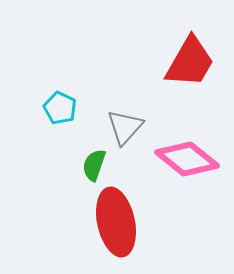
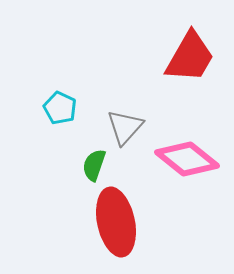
red trapezoid: moved 5 px up
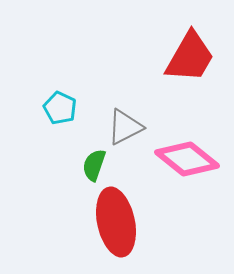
gray triangle: rotated 21 degrees clockwise
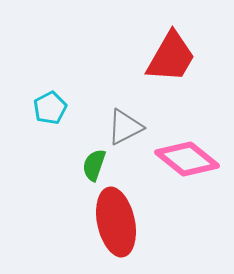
red trapezoid: moved 19 px left
cyan pentagon: moved 10 px left; rotated 20 degrees clockwise
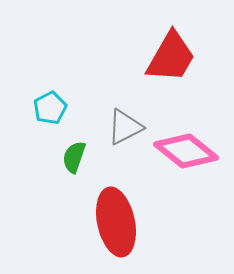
pink diamond: moved 1 px left, 8 px up
green semicircle: moved 20 px left, 8 px up
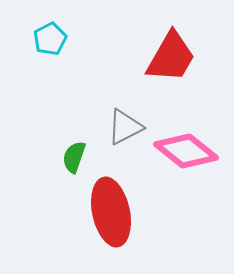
cyan pentagon: moved 69 px up
red ellipse: moved 5 px left, 10 px up
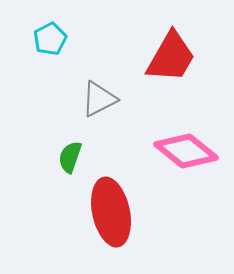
gray triangle: moved 26 px left, 28 px up
green semicircle: moved 4 px left
